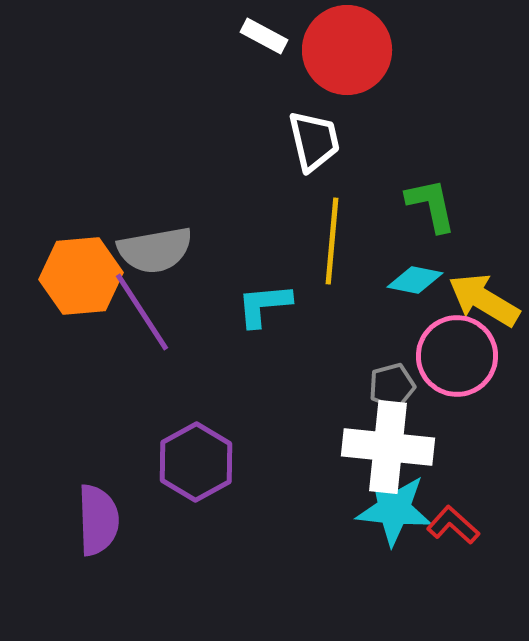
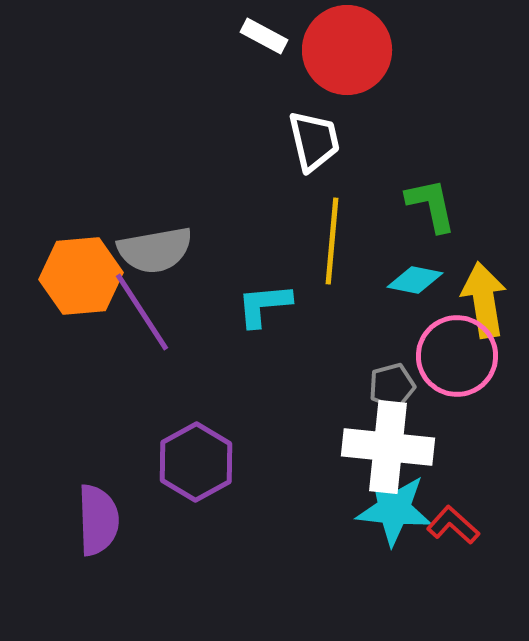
yellow arrow: rotated 50 degrees clockwise
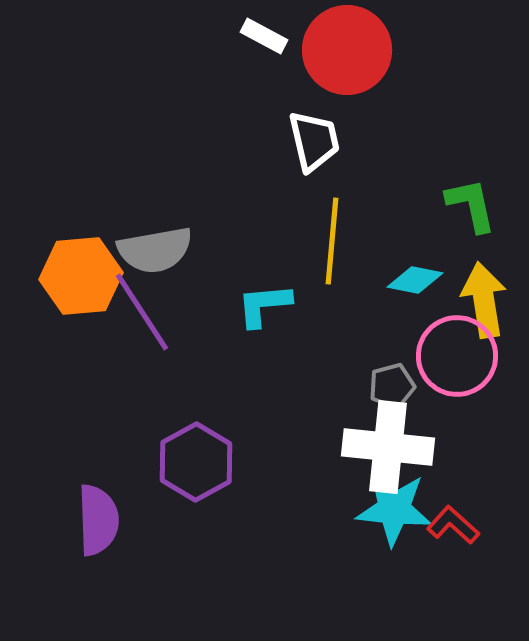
green L-shape: moved 40 px right
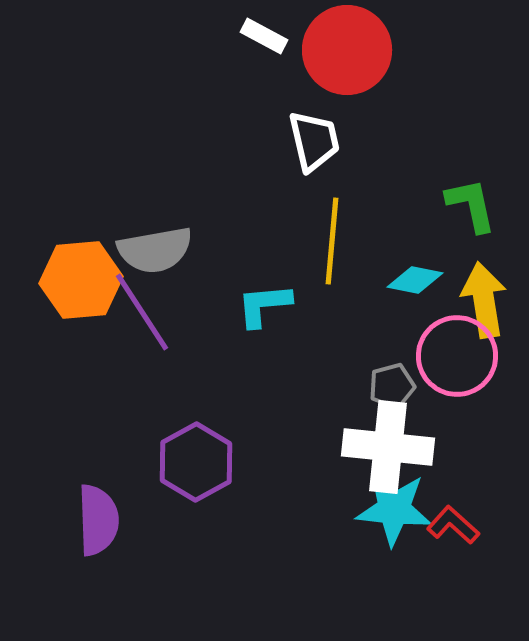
orange hexagon: moved 4 px down
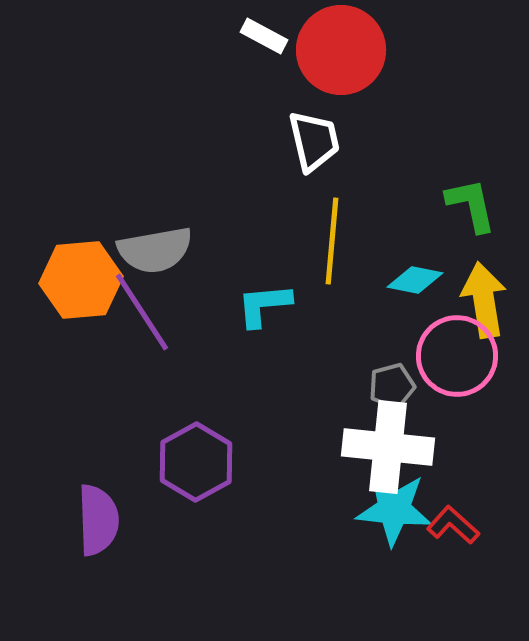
red circle: moved 6 px left
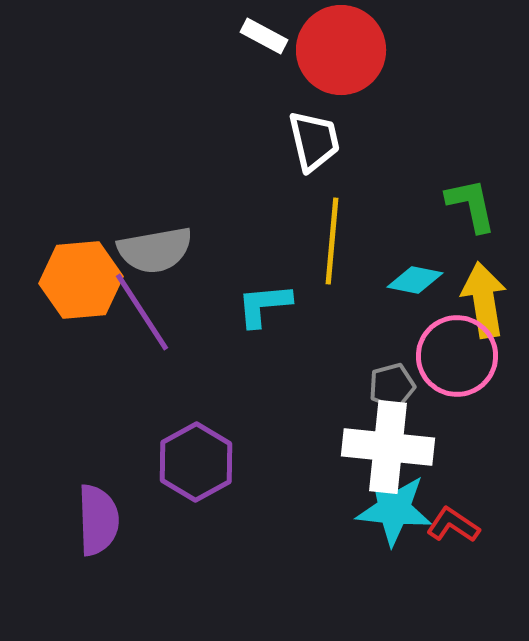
red L-shape: rotated 8 degrees counterclockwise
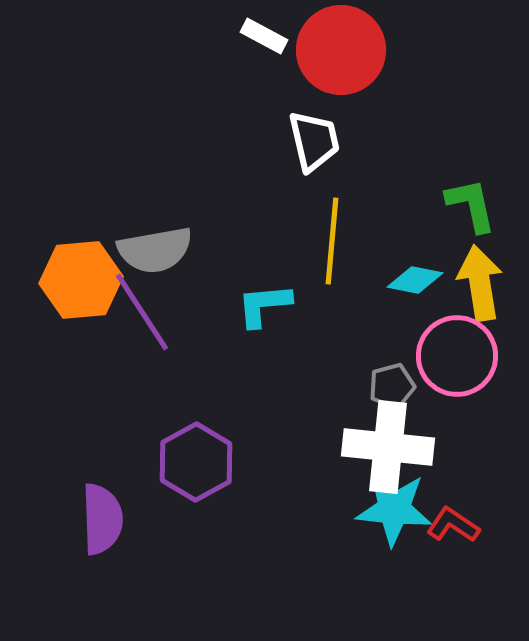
yellow arrow: moved 4 px left, 17 px up
purple semicircle: moved 4 px right, 1 px up
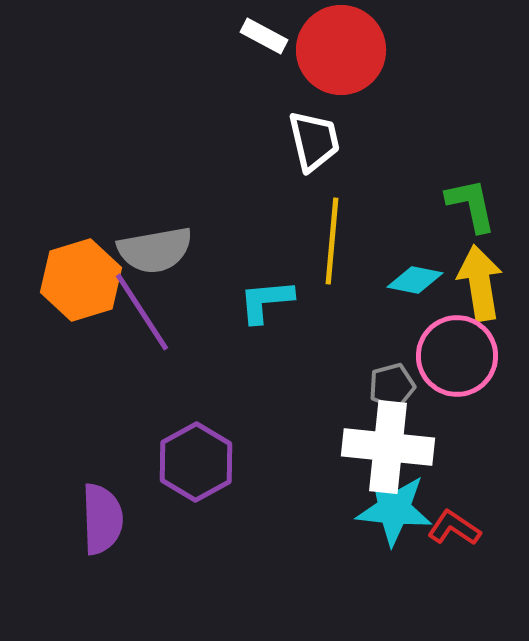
orange hexagon: rotated 12 degrees counterclockwise
cyan L-shape: moved 2 px right, 4 px up
red L-shape: moved 1 px right, 3 px down
